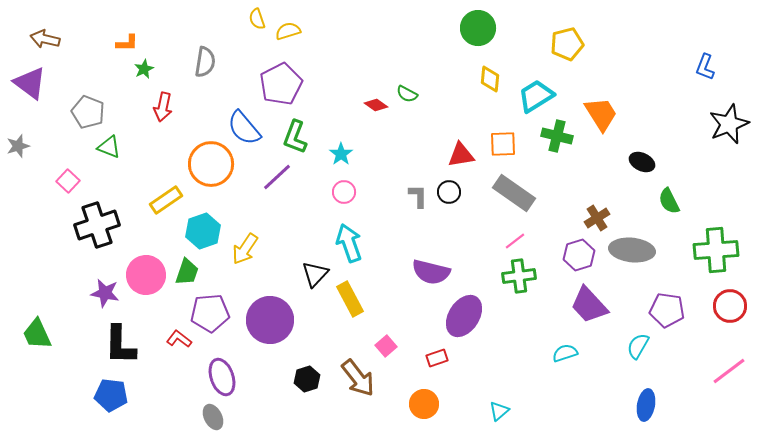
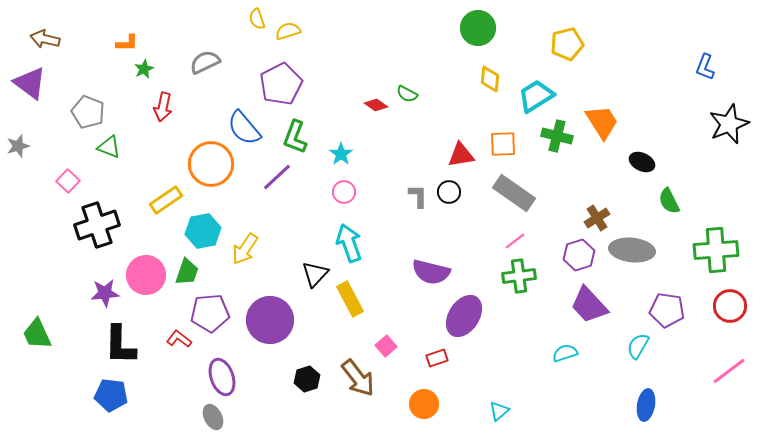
gray semicircle at (205, 62): rotated 124 degrees counterclockwise
orange trapezoid at (601, 114): moved 1 px right, 8 px down
cyan hexagon at (203, 231): rotated 8 degrees clockwise
purple star at (105, 293): rotated 16 degrees counterclockwise
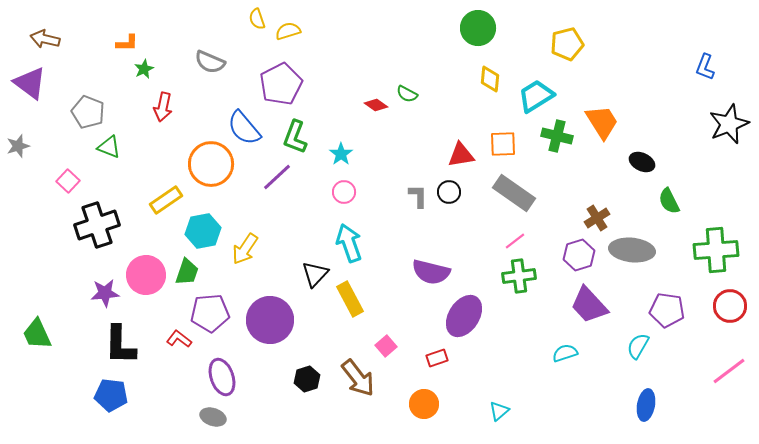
gray semicircle at (205, 62): moved 5 px right; rotated 132 degrees counterclockwise
gray ellipse at (213, 417): rotated 45 degrees counterclockwise
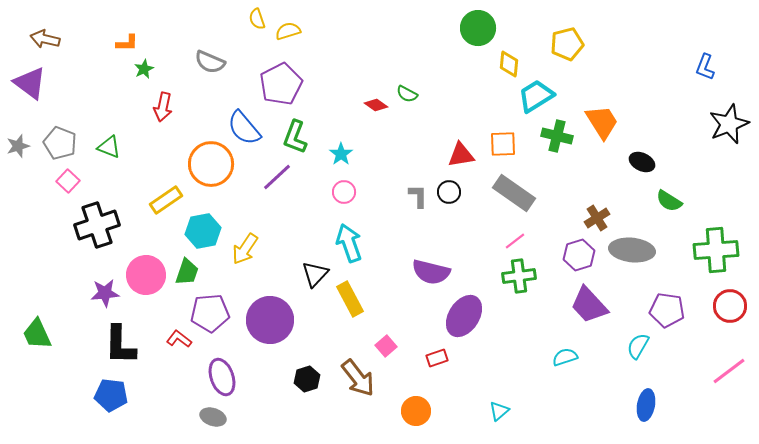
yellow diamond at (490, 79): moved 19 px right, 15 px up
gray pentagon at (88, 112): moved 28 px left, 31 px down
green semicircle at (669, 201): rotated 32 degrees counterclockwise
cyan semicircle at (565, 353): moved 4 px down
orange circle at (424, 404): moved 8 px left, 7 px down
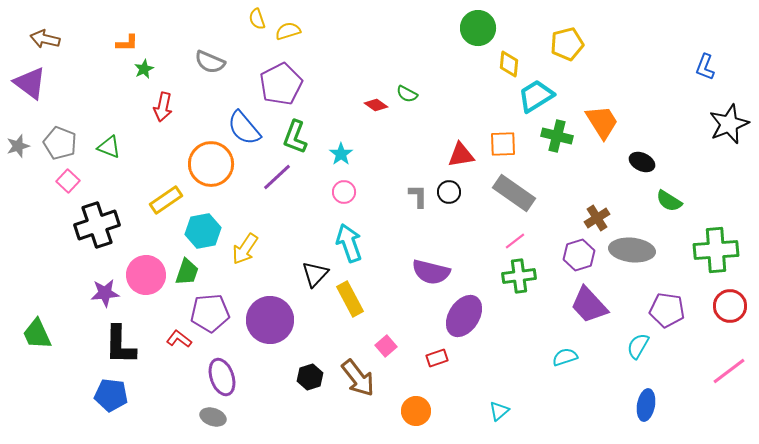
black hexagon at (307, 379): moved 3 px right, 2 px up
